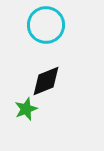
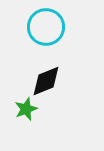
cyan circle: moved 2 px down
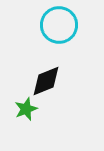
cyan circle: moved 13 px right, 2 px up
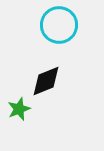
green star: moved 7 px left
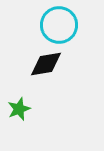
black diamond: moved 17 px up; rotated 12 degrees clockwise
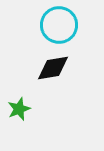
black diamond: moved 7 px right, 4 px down
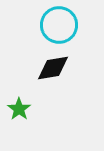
green star: rotated 15 degrees counterclockwise
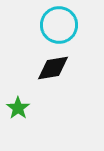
green star: moved 1 px left, 1 px up
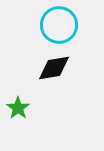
black diamond: moved 1 px right
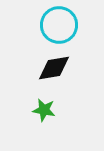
green star: moved 26 px right, 2 px down; rotated 25 degrees counterclockwise
